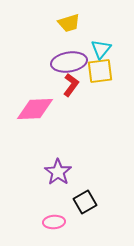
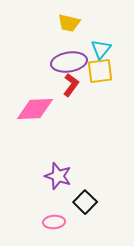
yellow trapezoid: rotated 30 degrees clockwise
purple star: moved 4 px down; rotated 16 degrees counterclockwise
black square: rotated 15 degrees counterclockwise
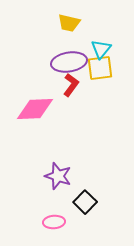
yellow square: moved 3 px up
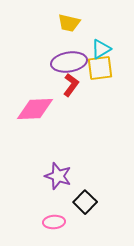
cyan triangle: rotated 20 degrees clockwise
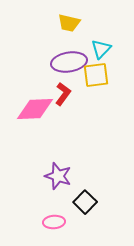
cyan triangle: rotated 15 degrees counterclockwise
yellow square: moved 4 px left, 7 px down
red L-shape: moved 8 px left, 9 px down
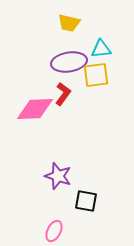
cyan triangle: rotated 40 degrees clockwise
black square: moved 1 px right, 1 px up; rotated 35 degrees counterclockwise
pink ellipse: moved 9 px down; rotated 60 degrees counterclockwise
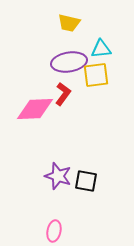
black square: moved 20 px up
pink ellipse: rotated 15 degrees counterclockwise
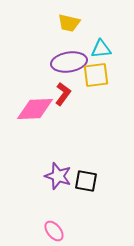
pink ellipse: rotated 50 degrees counterclockwise
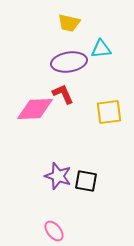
yellow square: moved 13 px right, 37 px down
red L-shape: rotated 60 degrees counterclockwise
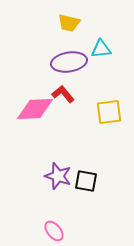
red L-shape: rotated 15 degrees counterclockwise
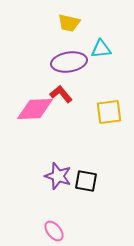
red L-shape: moved 2 px left
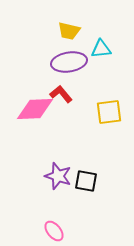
yellow trapezoid: moved 8 px down
